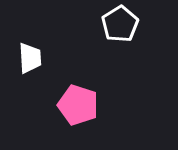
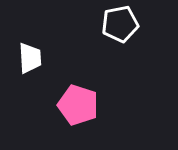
white pentagon: rotated 21 degrees clockwise
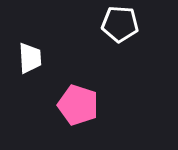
white pentagon: rotated 15 degrees clockwise
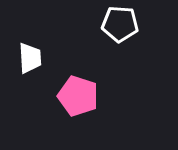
pink pentagon: moved 9 px up
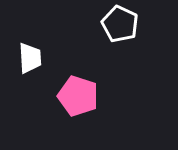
white pentagon: rotated 21 degrees clockwise
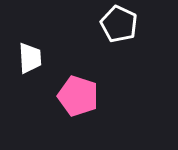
white pentagon: moved 1 px left
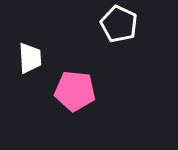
pink pentagon: moved 3 px left, 5 px up; rotated 12 degrees counterclockwise
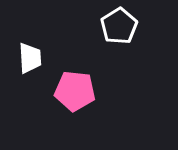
white pentagon: moved 2 px down; rotated 15 degrees clockwise
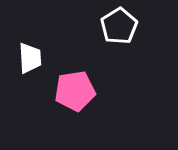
pink pentagon: rotated 15 degrees counterclockwise
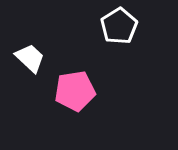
white trapezoid: rotated 44 degrees counterclockwise
